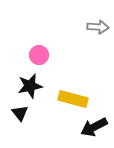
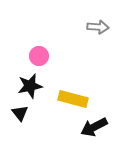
pink circle: moved 1 px down
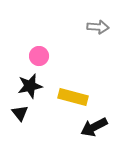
yellow rectangle: moved 2 px up
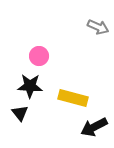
gray arrow: rotated 20 degrees clockwise
black star: rotated 15 degrees clockwise
yellow rectangle: moved 1 px down
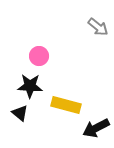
gray arrow: rotated 15 degrees clockwise
yellow rectangle: moved 7 px left, 7 px down
black triangle: rotated 12 degrees counterclockwise
black arrow: moved 2 px right, 1 px down
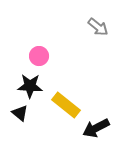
yellow rectangle: rotated 24 degrees clockwise
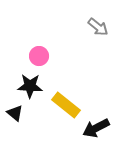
black triangle: moved 5 px left
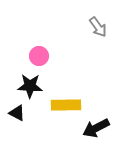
gray arrow: rotated 15 degrees clockwise
yellow rectangle: rotated 40 degrees counterclockwise
black triangle: moved 2 px right; rotated 12 degrees counterclockwise
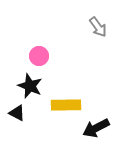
black star: rotated 20 degrees clockwise
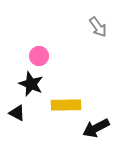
black star: moved 1 px right, 2 px up
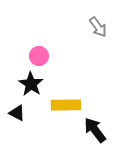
black star: rotated 10 degrees clockwise
black arrow: moved 1 px left, 2 px down; rotated 80 degrees clockwise
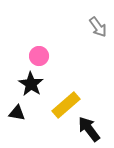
yellow rectangle: rotated 40 degrees counterclockwise
black triangle: rotated 18 degrees counterclockwise
black arrow: moved 6 px left, 1 px up
